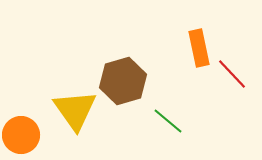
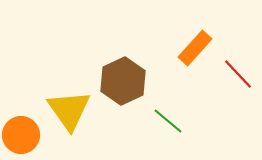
orange rectangle: moved 4 px left; rotated 54 degrees clockwise
red line: moved 6 px right
brown hexagon: rotated 9 degrees counterclockwise
yellow triangle: moved 6 px left
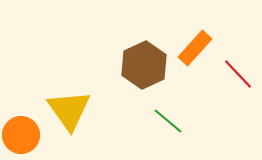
brown hexagon: moved 21 px right, 16 px up
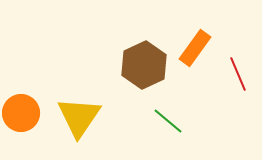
orange rectangle: rotated 6 degrees counterclockwise
red line: rotated 20 degrees clockwise
yellow triangle: moved 10 px right, 7 px down; rotated 9 degrees clockwise
orange circle: moved 22 px up
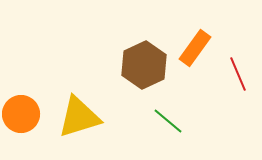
orange circle: moved 1 px down
yellow triangle: rotated 39 degrees clockwise
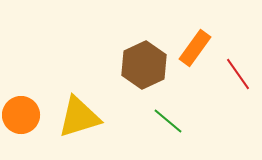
red line: rotated 12 degrees counterclockwise
orange circle: moved 1 px down
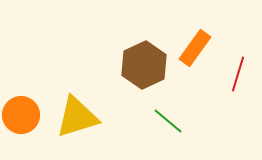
red line: rotated 52 degrees clockwise
yellow triangle: moved 2 px left
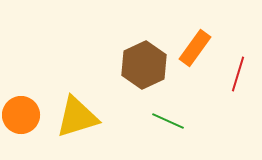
green line: rotated 16 degrees counterclockwise
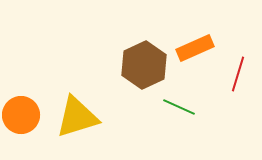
orange rectangle: rotated 30 degrees clockwise
green line: moved 11 px right, 14 px up
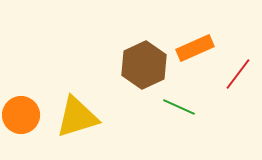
red line: rotated 20 degrees clockwise
